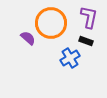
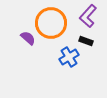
purple L-shape: moved 1 px left, 1 px up; rotated 150 degrees counterclockwise
blue cross: moved 1 px left, 1 px up
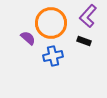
black rectangle: moved 2 px left
blue cross: moved 16 px left, 1 px up; rotated 18 degrees clockwise
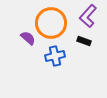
blue cross: moved 2 px right
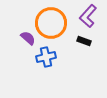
blue cross: moved 9 px left, 1 px down
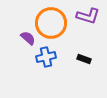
purple L-shape: rotated 115 degrees counterclockwise
black rectangle: moved 18 px down
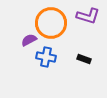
purple semicircle: moved 1 px right, 2 px down; rotated 70 degrees counterclockwise
blue cross: rotated 24 degrees clockwise
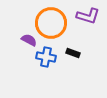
purple semicircle: rotated 56 degrees clockwise
black rectangle: moved 11 px left, 6 px up
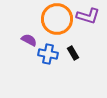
orange circle: moved 6 px right, 4 px up
black rectangle: rotated 40 degrees clockwise
blue cross: moved 2 px right, 3 px up
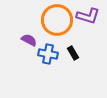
orange circle: moved 1 px down
